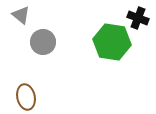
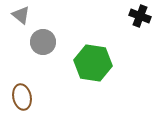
black cross: moved 2 px right, 2 px up
green hexagon: moved 19 px left, 21 px down
brown ellipse: moved 4 px left
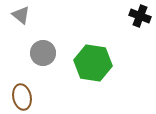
gray circle: moved 11 px down
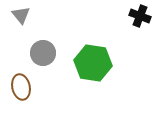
gray triangle: rotated 12 degrees clockwise
brown ellipse: moved 1 px left, 10 px up
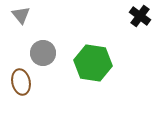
black cross: rotated 15 degrees clockwise
brown ellipse: moved 5 px up
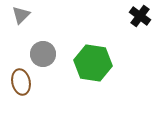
gray triangle: rotated 24 degrees clockwise
gray circle: moved 1 px down
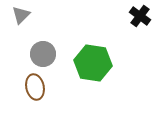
brown ellipse: moved 14 px right, 5 px down
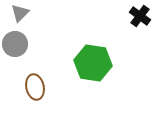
gray triangle: moved 1 px left, 2 px up
gray circle: moved 28 px left, 10 px up
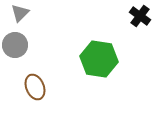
gray circle: moved 1 px down
green hexagon: moved 6 px right, 4 px up
brown ellipse: rotated 10 degrees counterclockwise
